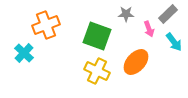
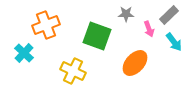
gray rectangle: moved 1 px right, 1 px down
orange ellipse: moved 1 px left, 1 px down
yellow cross: moved 24 px left
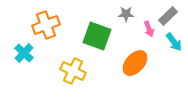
gray rectangle: moved 1 px left, 1 px down
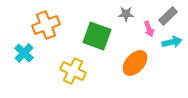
cyan arrow: moved 2 px left; rotated 66 degrees counterclockwise
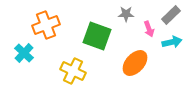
gray rectangle: moved 3 px right, 1 px up
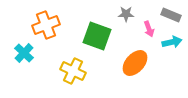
gray rectangle: rotated 66 degrees clockwise
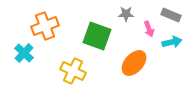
orange cross: moved 1 px left, 1 px down
orange ellipse: moved 1 px left
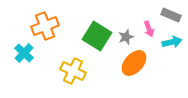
gray star: moved 23 px down; rotated 21 degrees counterclockwise
green square: rotated 12 degrees clockwise
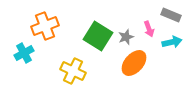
green square: moved 1 px right
cyan cross: rotated 18 degrees clockwise
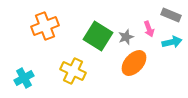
cyan cross: moved 25 px down
